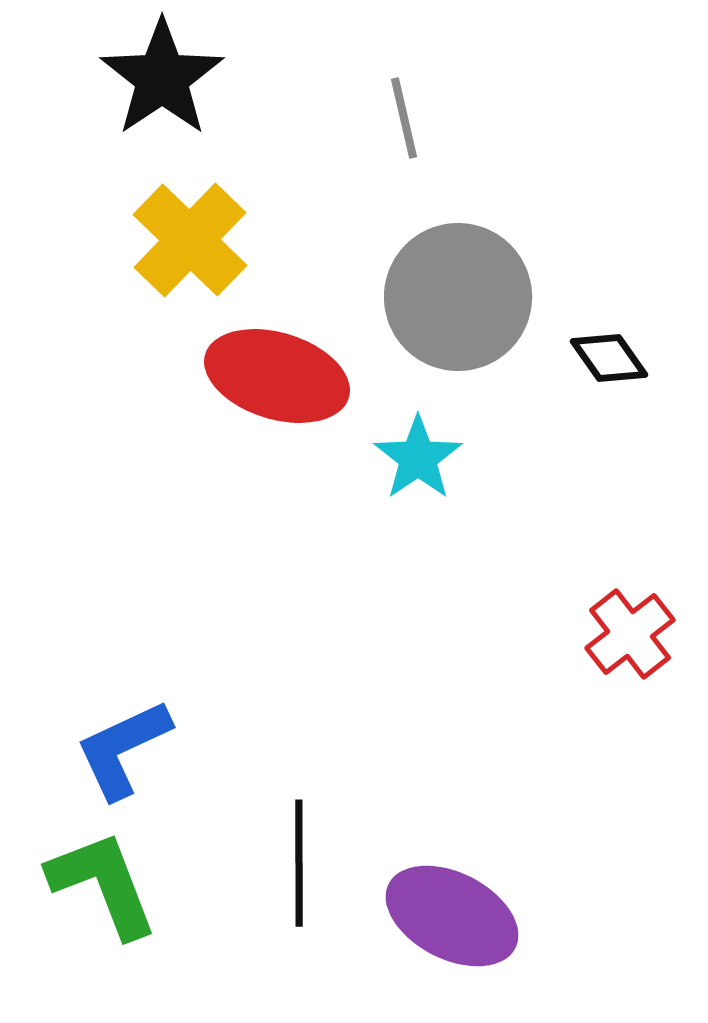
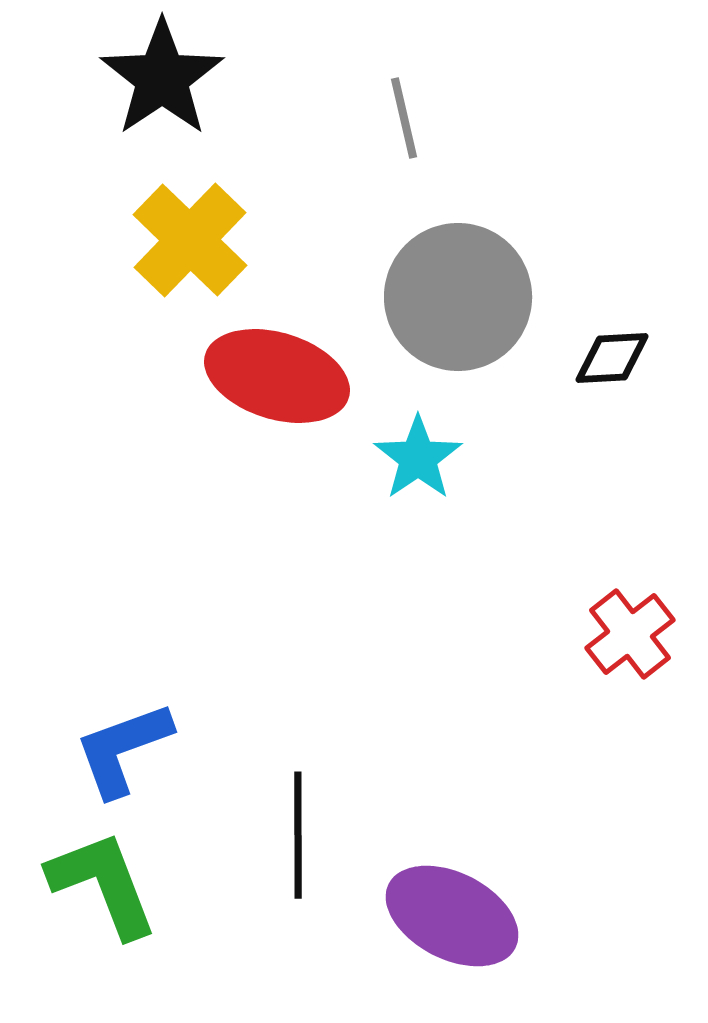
black diamond: moved 3 px right; rotated 58 degrees counterclockwise
blue L-shape: rotated 5 degrees clockwise
black line: moved 1 px left, 28 px up
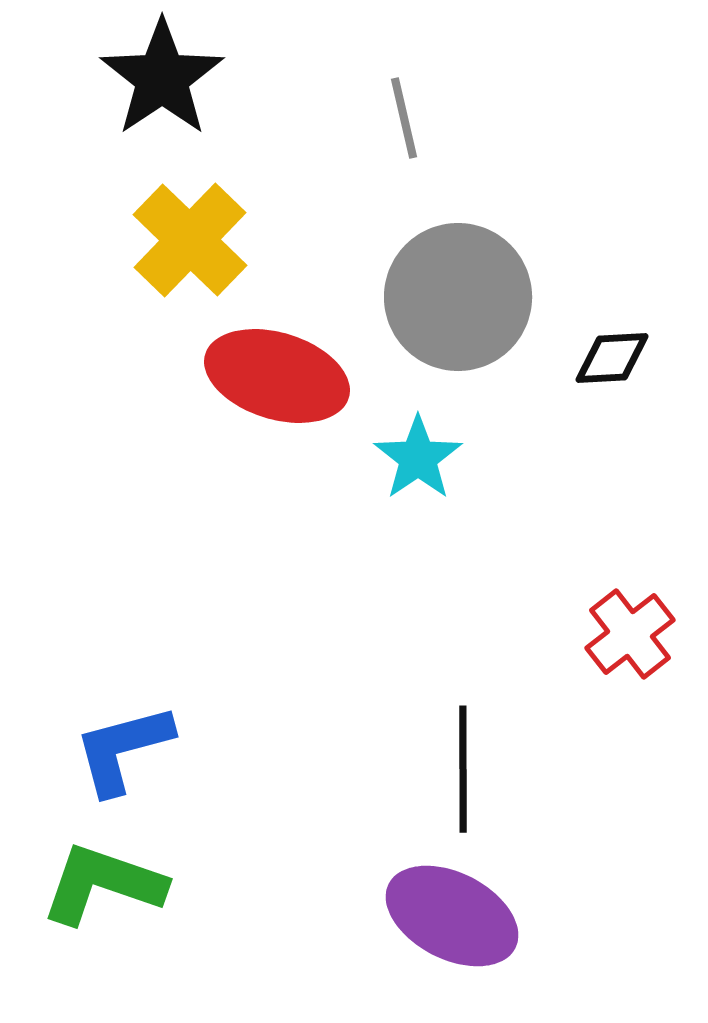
blue L-shape: rotated 5 degrees clockwise
black line: moved 165 px right, 66 px up
green L-shape: rotated 50 degrees counterclockwise
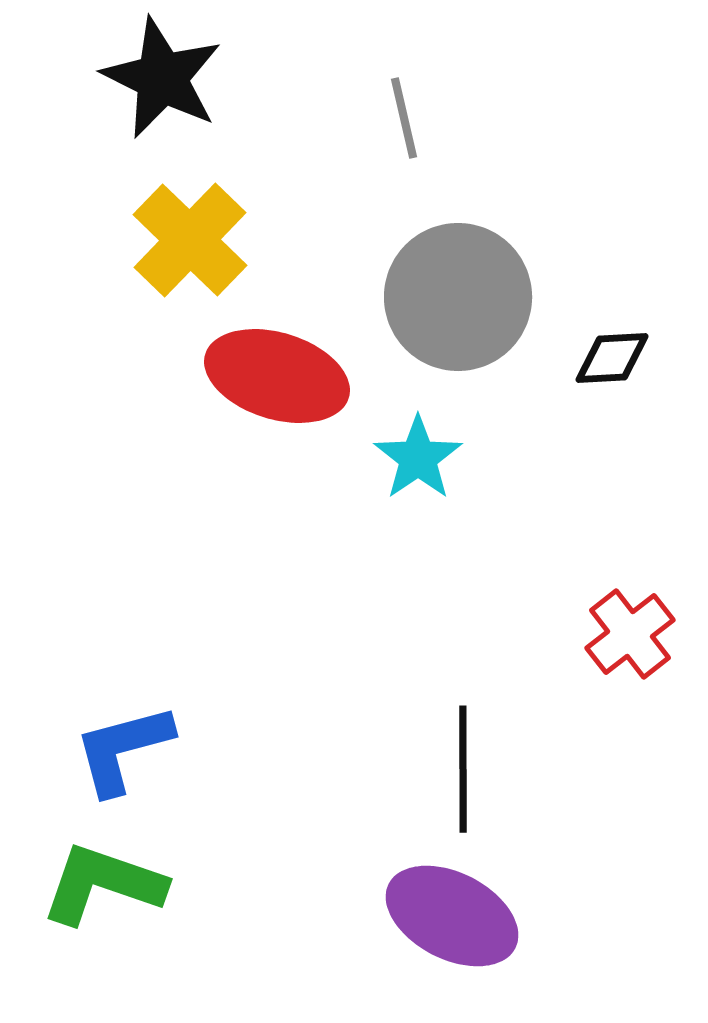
black star: rotated 12 degrees counterclockwise
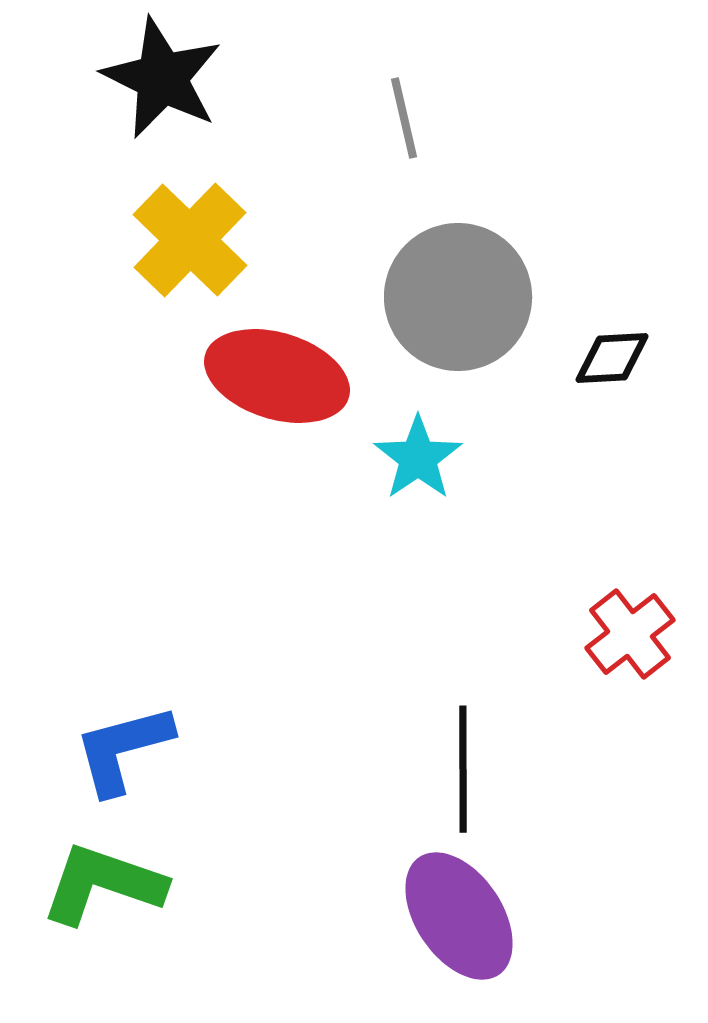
purple ellipse: moved 7 px right; rotated 29 degrees clockwise
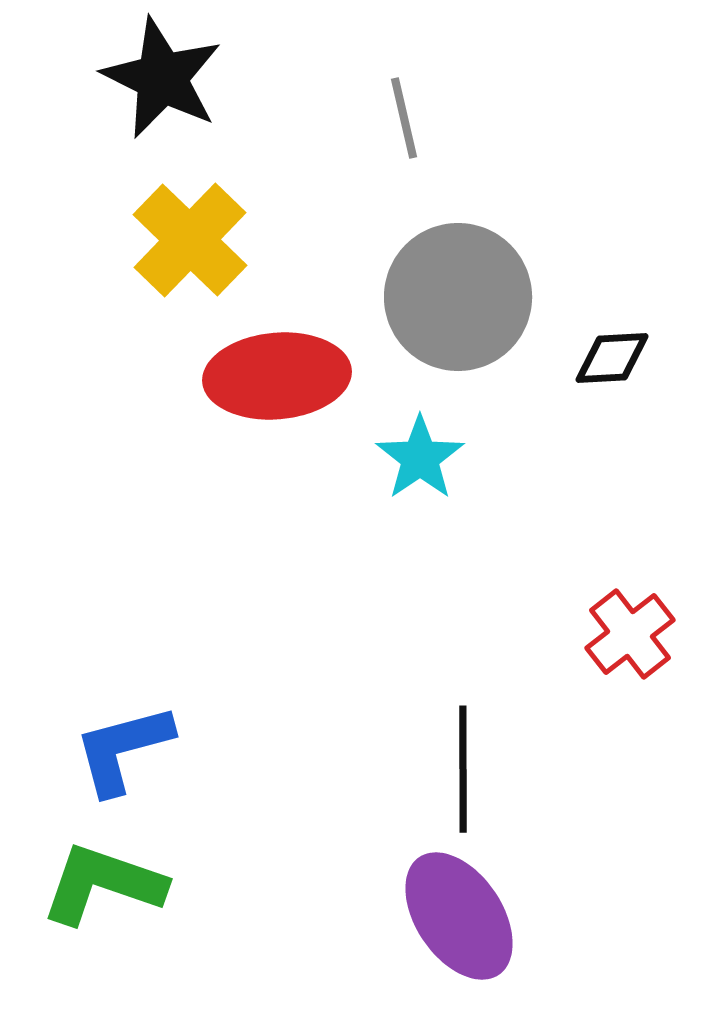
red ellipse: rotated 22 degrees counterclockwise
cyan star: moved 2 px right
